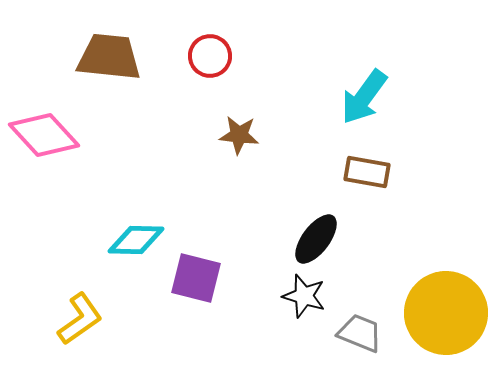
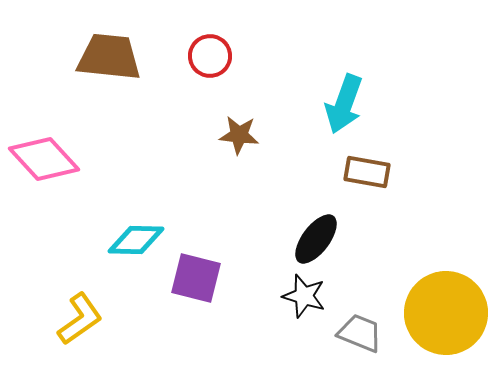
cyan arrow: moved 20 px left, 7 px down; rotated 16 degrees counterclockwise
pink diamond: moved 24 px down
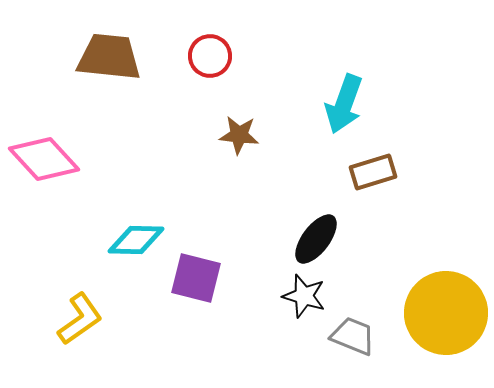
brown rectangle: moved 6 px right; rotated 27 degrees counterclockwise
gray trapezoid: moved 7 px left, 3 px down
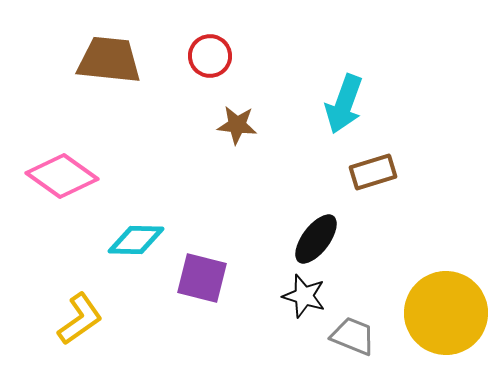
brown trapezoid: moved 3 px down
brown star: moved 2 px left, 10 px up
pink diamond: moved 18 px right, 17 px down; rotated 12 degrees counterclockwise
purple square: moved 6 px right
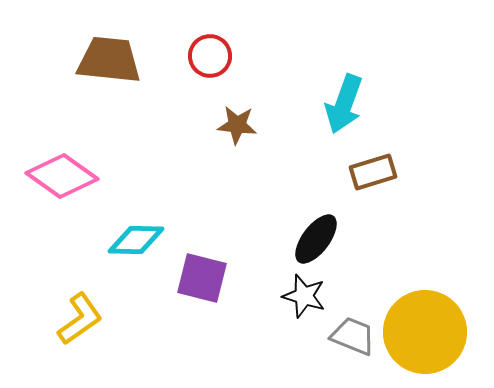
yellow circle: moved 21 px left, 19 px down
